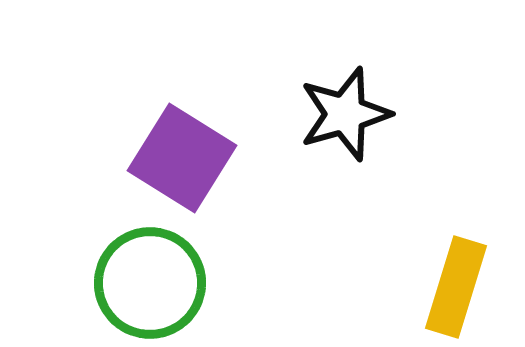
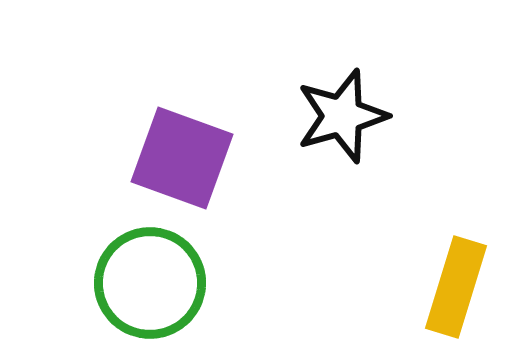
black star: moved 3 px left, 2 px down
purple square: rotated 12 degrees counterclockwise
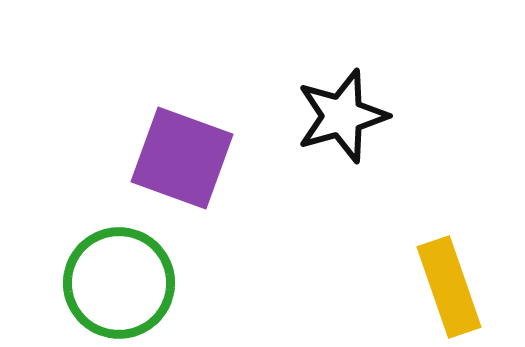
green circle: moved 31 px left
yellow rectangle: moved 7 px left; rotated 36 degrees counterclockwise
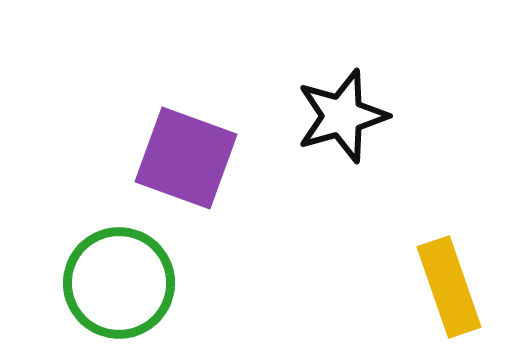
purple square: moved 4 px right
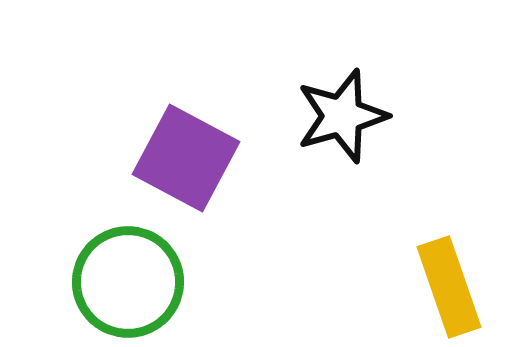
purple square: rotated 8 degrees clockwise
green circle: moved 9 px right, 1 px up
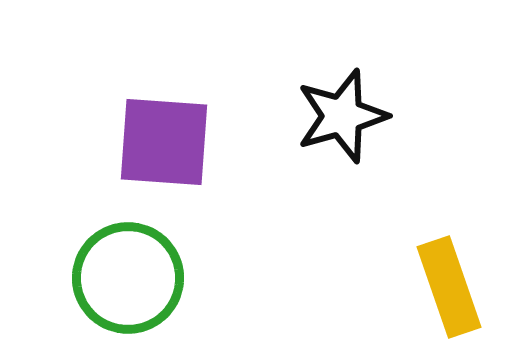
purple square: moved 22 px left, 16 px up; rotated 24 degrees counterclockwise
green circle: moved 4 px up
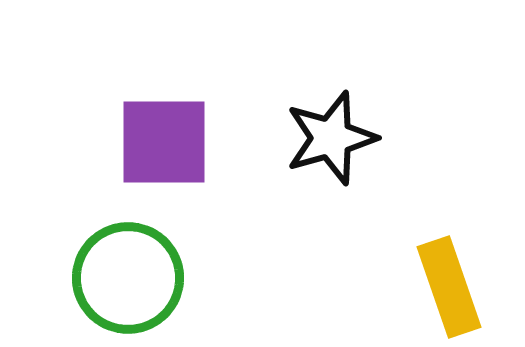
black star: moved 11 px left, 22 px down
purple square: rotated 4 degrees counterclockwise
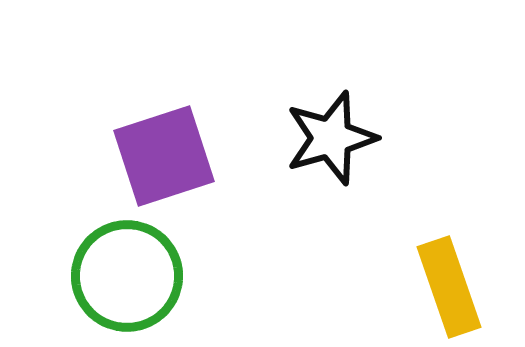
purple square: moved 14 px down; rotated 18 degrees counterclockwise
green circle: moved 1 px left, 2 px up
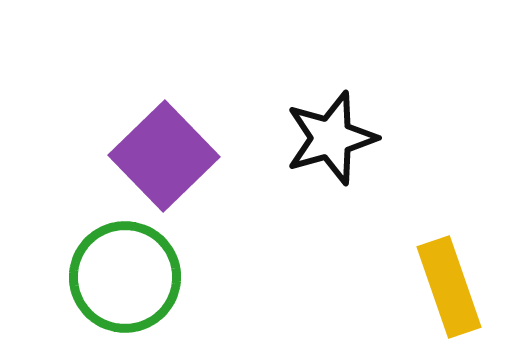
purple square: rotated 26 degrees counterclockwise
green circle: moved 2 px left, 1 px down
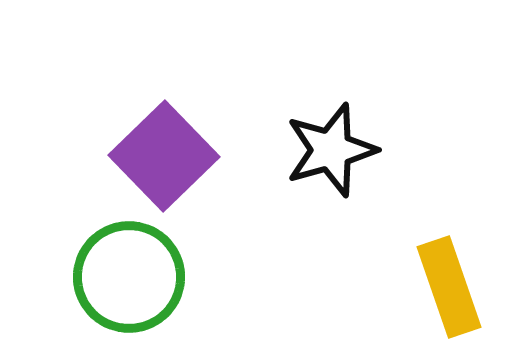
black star: moved 12 px down
green circle: moved 4 px right
